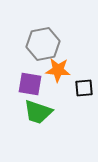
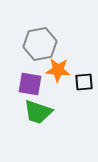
gray hexagon: moved 3 px left
black square: moved 6 px up
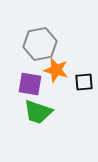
orange star: moved 2 px left; rotated 10 degrees clockwise
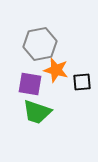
black square: moved 2 px left
green trapezoid: moved 1 px left
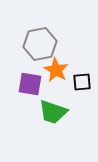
orange star: rotated 15 degrees clockwise
green trapezoid: moved 16 px right
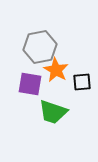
gray hexagon: moved 3 px down
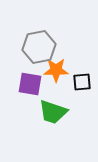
gray hexagon: moved 1 px left
orange star: rotated 30 degrees counterclockwise
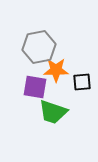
purple square: moved 5 px right, 3 px down
